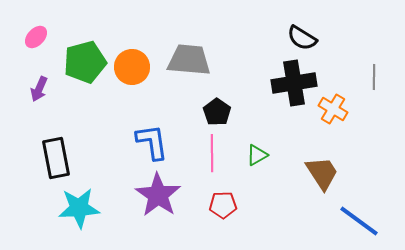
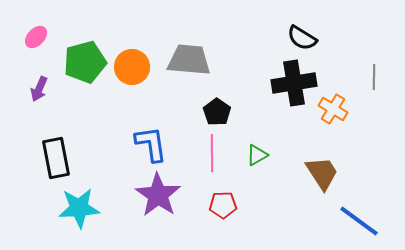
blue L-shape: moved 1 px left, 2 px down
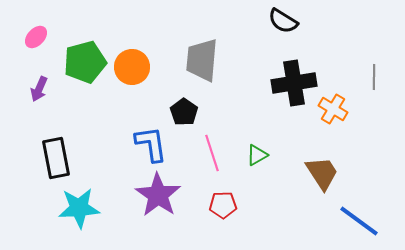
black semicircle: moved 19 px left, 17 px up
gray trapezoid: moved 13 px right; rotated 90 degrees counterclockwise
black pentagon: moved 33 px left
pink line: rotated 18 degrees counterclockwise
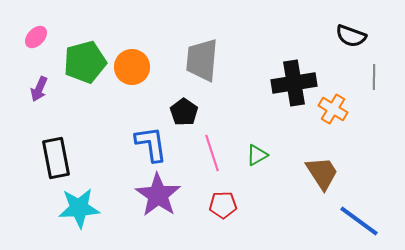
black semicircle: moved 68 px right, 15 px down; rotated 12 degrees counterclockwise
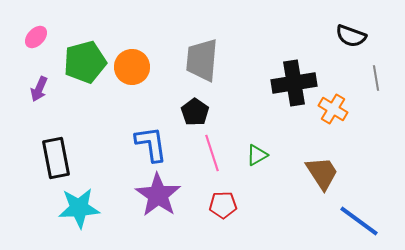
gray line: moved 2 px right, 1 px down; rotated 10 degrees counterclockwise
black pentagon: moved 11 px right
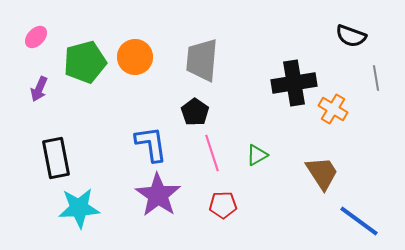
orange circle: moved 3 px right, 10 px up
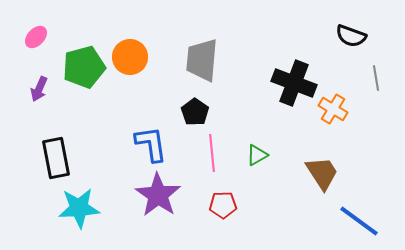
orange circle: moved 5 px left
green pentagon: moved 1 px left, 5 px down
black cross: rotated 30 degrees clockwise
pink line: rotated 12 degrees clockwise
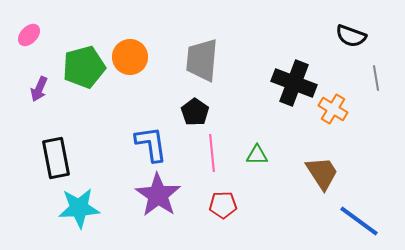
pink ellipse: moved 7 px left, 2 px up
green triangle: rotated 30 degrees clockwise
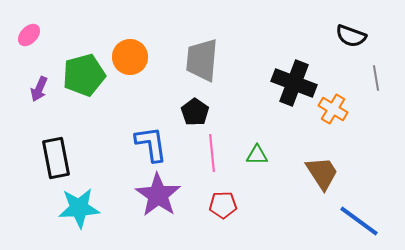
green pentagon: moved 8 px down
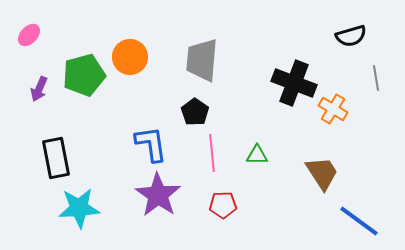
black semicircle: rotated 36 degrees counterclockwise
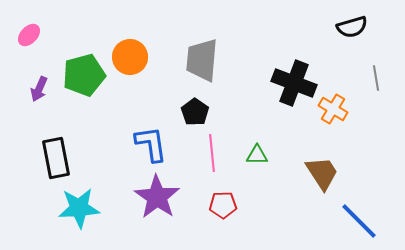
black semicircle: moved 1 px right, 9 px up
purple star: moved 1 px left, 2 px down
blue line: rotated 9 degrees clockwise
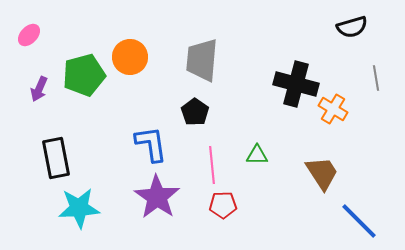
black cross: moved 2 px right, 1 px down; rotated 6 degrees counterclockwise
pink line: moved 12 px down
